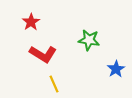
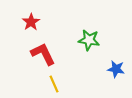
red L-shape: rotated 148 degrees counterclockwise
blue star: rotated 30 degrees counterclockwise
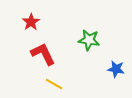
yellow line: rotated 36 degrees counterclockwise
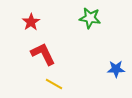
green star: moved 1 px right, 22 px up
blue star: rotated 12 degrees counterclockwise
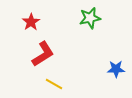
green star: rotated 20 degrees counterclockwise
red L-shape: rotated 84 degrees clockwise
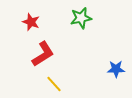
green star: moved 9 px left
red star: rotated 18 degrees counterclockwise
yellow line: rotated 18 degrees clockwise
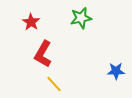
red star: rotated 12 degrees clockwise
red L-shape: rotated 152 degrees clockwise
blue star: moved 2 px down
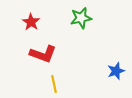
red L-shape: rotated 100 degrees counterclockwise
blue star: rotated 18 degrees counterclockwise
yellow line: rotated 30 degrees clockwise
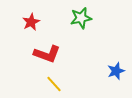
red star: rotated 12 degrees clockwise
red L-shape: moved 4 px right
yellow line: rotated 30 degrees counterclockwise
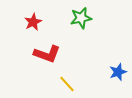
red star: moved 2 px right
blue star: moved 2 px right, 1 px down
yellow line: moved 13 px right
